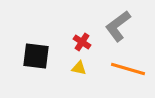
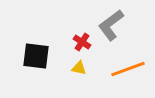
gray L-shape: moved 7 px left, 1 px up
orange line: rotated 36 degrees counterclockwise
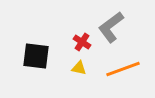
gray L-shape: moved 2 px down
orange line: moved 5 px left
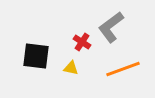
yellow triangle: moved 8 px left
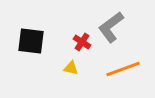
black square: moved 5 px left, 15 px up
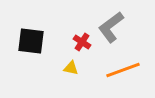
orange line: moved 1 px down
